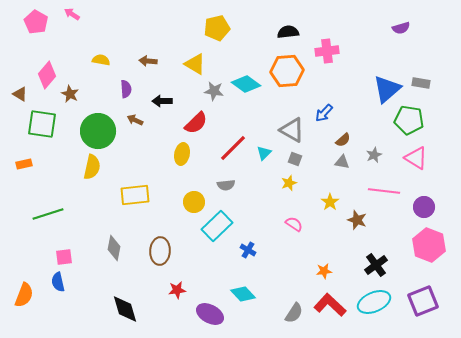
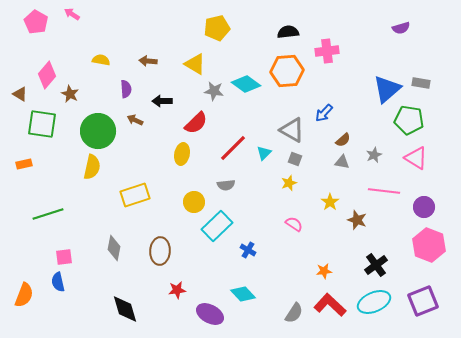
yellow rectangle at (135, 195): rotated 12 degrees counterclockwise
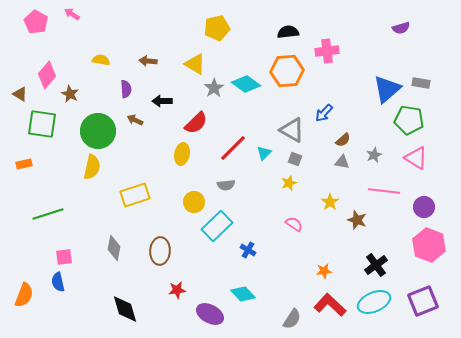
gray star at (214, 91): moved 3 px up; rotated 30 degrees clockwise
gray semicircle at (294, 313): moved 2 px left, 6 px down
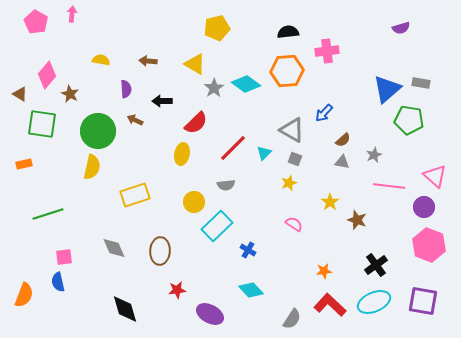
pink arrow at (72, 14): rotated 63 degrees clockwise
pink triangle at (416, 158): moved 19 px right, 18 px down; rotated 10 degrees clockwise
pink line at (384, 191): moved 5 px right, 5 px up
gray diamond at (114, 248): rotated 35 degrees counterclockwise
cyan diamond at (243, 294): moved 8 px right, 4 px up
purple square at (423, 301): rotated 32 degrees clockwise
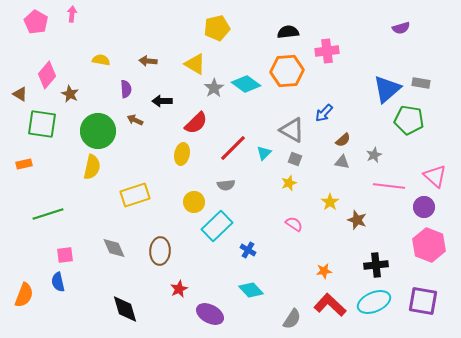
pink square at (64, 257): moved 1 px right, 2 px up
black cross at (376, 265): rotated 30 degrees clockwise
red star at (177, 290): moved 2 px right, 1 px up; rotated 18 degrees counterclockwise
